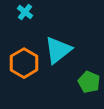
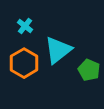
cyan cross: moved 14 px down
green pentagon: moved 12 px up
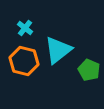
cyan cross: moved 2 px down
orange hexagon: moved 2 px up; rotated 16 degrees counterclockwise
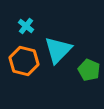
cyan cross: moved 1 px right, 2 px up
cyan triangle: rotated 8 degrees counterclockwise
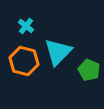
cyan triangle: moved 2 px down
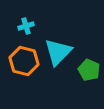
cyan cross: rotated 35 degrees clockwise
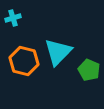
cyan cross: moved 13 px left, 8 px up
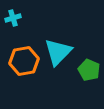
orange hexagon: rotated 24 degrees counterclockwise
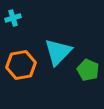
orange hexagon: moved 3 px left, 4 px down
green pentagon: moved 1 px left
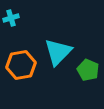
cyan cross: moved 2 px left
